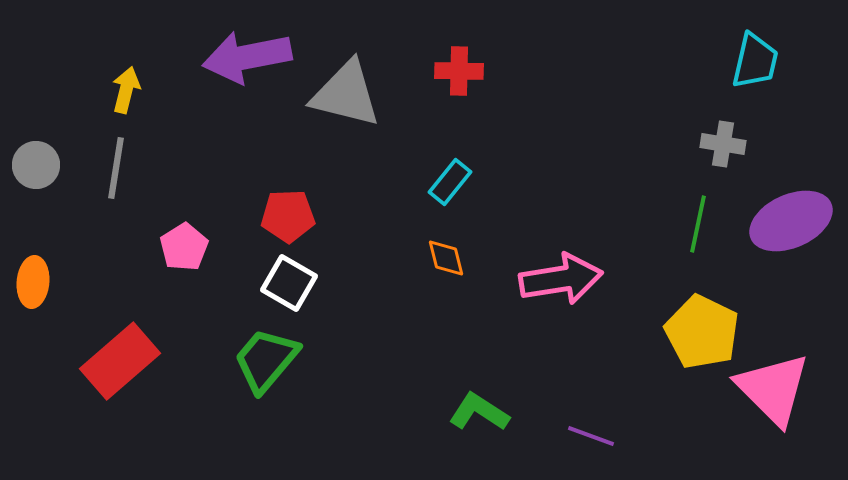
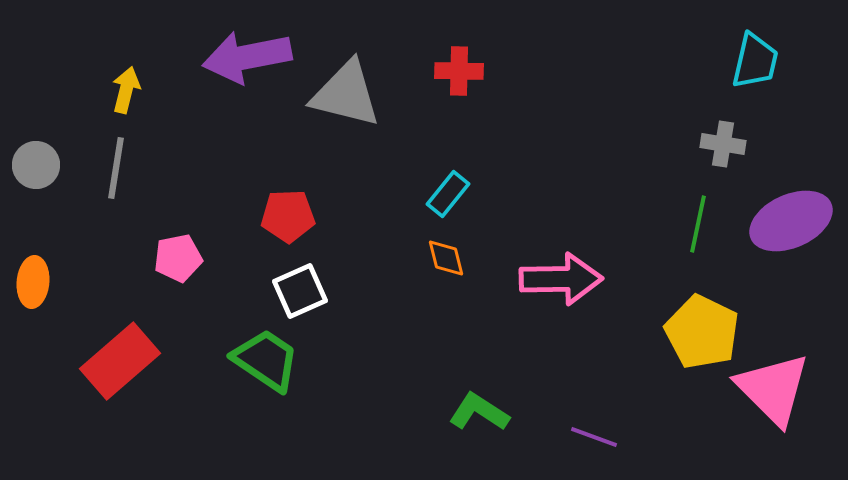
cyan rectangle: moved 2 px left, 12 px down
pink pentagon: moved 6 px left, 11 px down; rotated 21 degrees clockwise
pink arrow: rotated 8 degrees clockwise
white square: moved 11 px right, 8 px down; rotated 36 degrees clockwise
green trapezoid: rotated 84 degrees clockwise
purple line: moved 3 px right, 1 px down
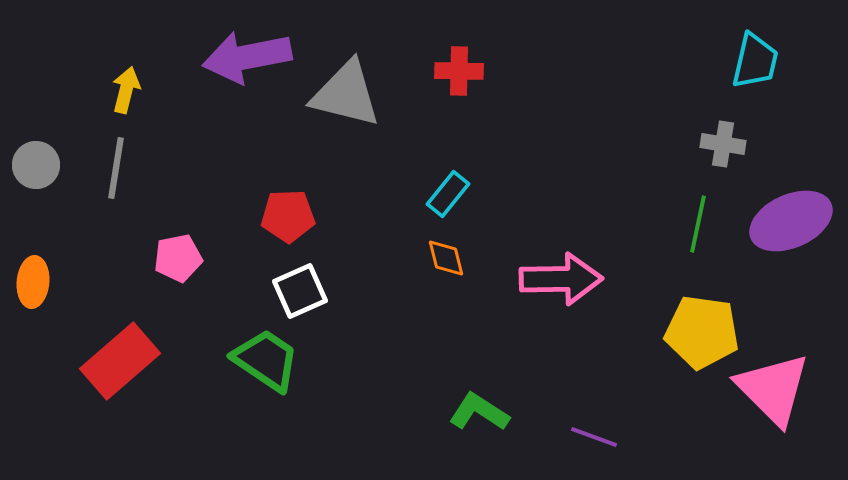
yellow pentagon: rotated 18 degrees counterclockwise
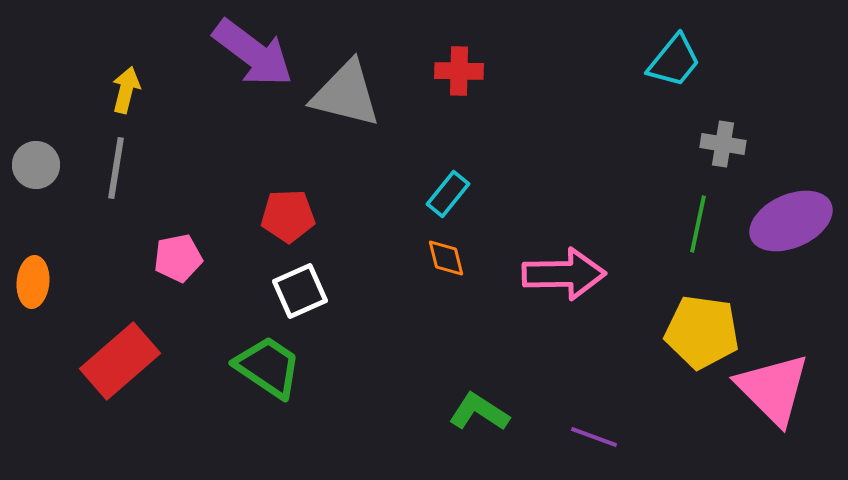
purple arrow: moved 6 px right, 4 px up; rotated 132 degrees counterclockwise
cyan trapezoid: moved 81 px left; rotated 26 degrees clockwise
pink arrow: moved 3 px right, 5 px up
green trapezoid: moved 2 px right, 7 px down
